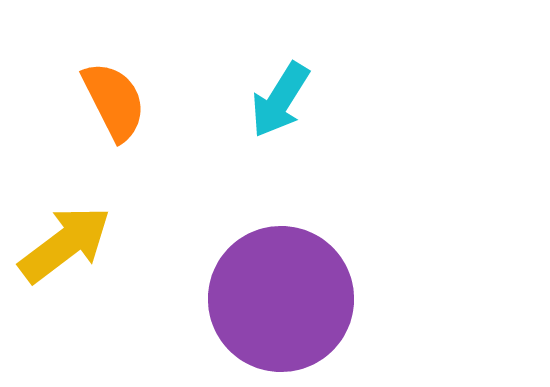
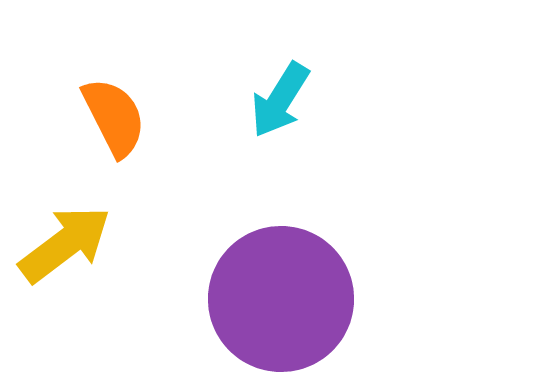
orange semicircle: moved 16 px down
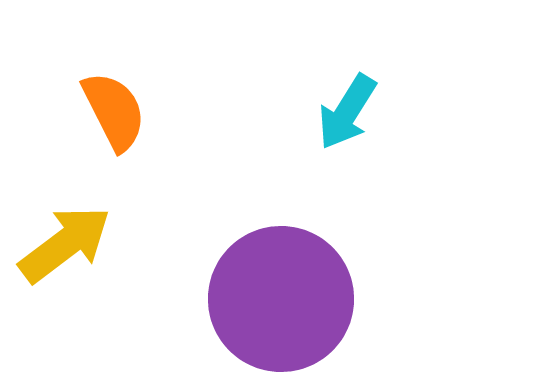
cyan arrow: moved 67 px right, 12 px down
orange semicircle: moved 6 px up
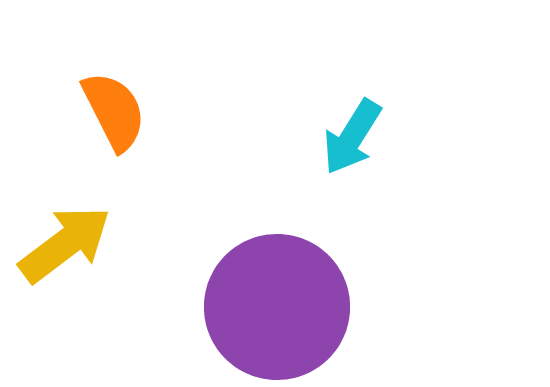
cyan arrow: moved 5 px right, 25 px down
purple circle: moved 4 px left, 8 px down
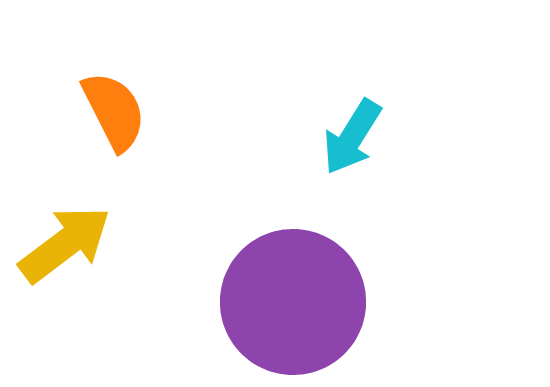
purple circle: moved 16 px right, 5 px up
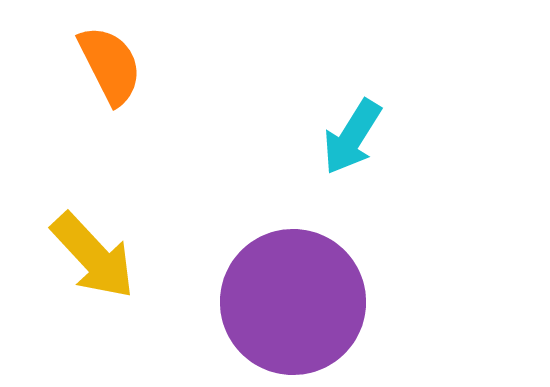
orange semicircle: moved 4 px left, 46 px up
yellow arrow: moved 28 px right, 12 px down; rotated 84 degrees clockwise
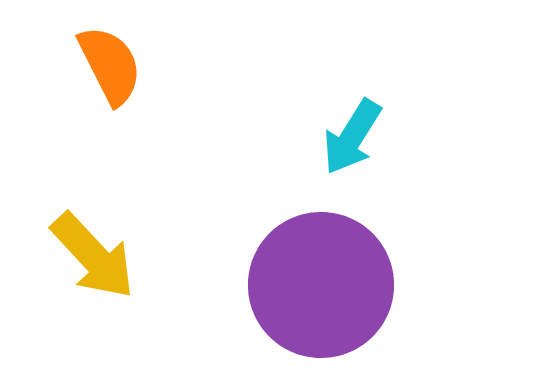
purple circle: moved 28 px right, 17 px up
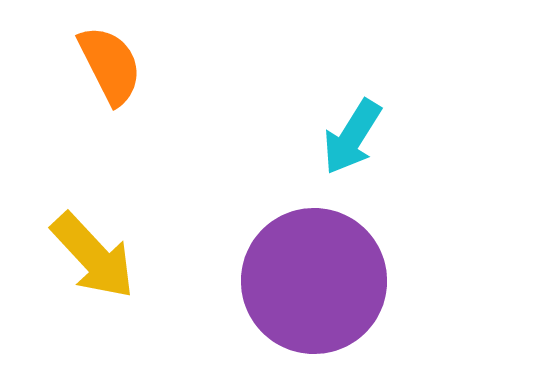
purple circle: moved 7 px left, 4 px up
